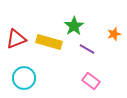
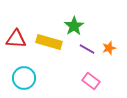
orange star: moved 5 px left, 14 px down
red triangle: rotated 25 degrees clockwise
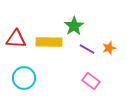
yellow rectangle: rotated 15 degrees counterclockwise
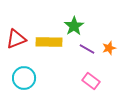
red triangle: rotated 25 degrees counterclockwise
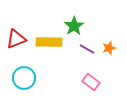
pink rectangle: moved 1 px down
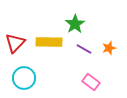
green star: moved 1 px right, 2 px up
red triangle: moved 1 px left, 4 px down; rotated 25 degrees counterclockwise
purple line: moved 3 px left
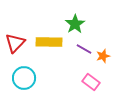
orange star: moved 6 px left, 8 px down
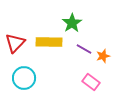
green star: moved 3 px left, 1 px up
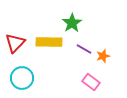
cyan circle: moved 2 px left
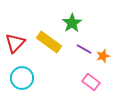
yellow rectangle: rotated 35 degrees clockwise
